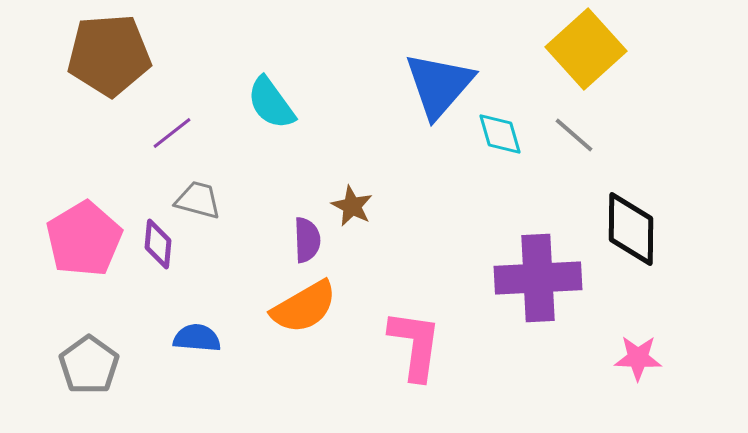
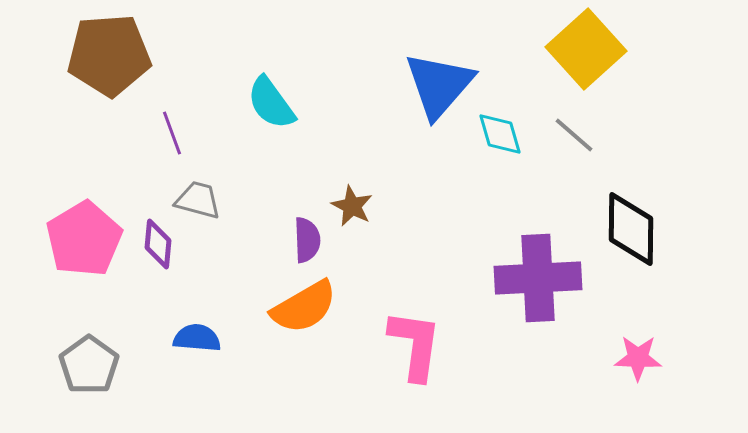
purple line: rotated 72 degrees counterclockwise
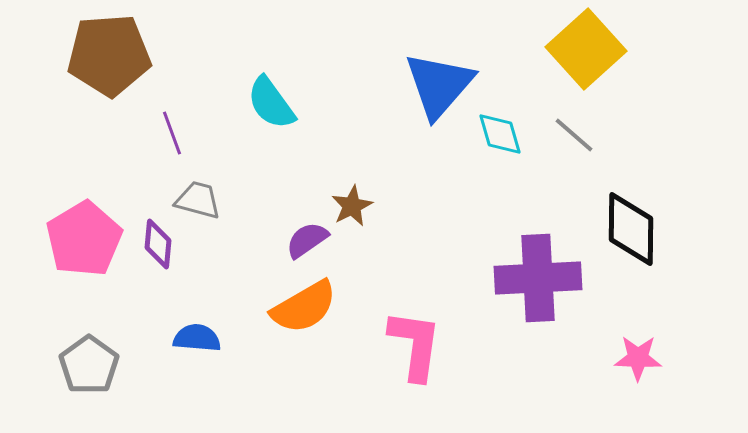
brown star: rotated 18 degrees clockwise
purple semicircle: rotated 123 degrees counterclockwise
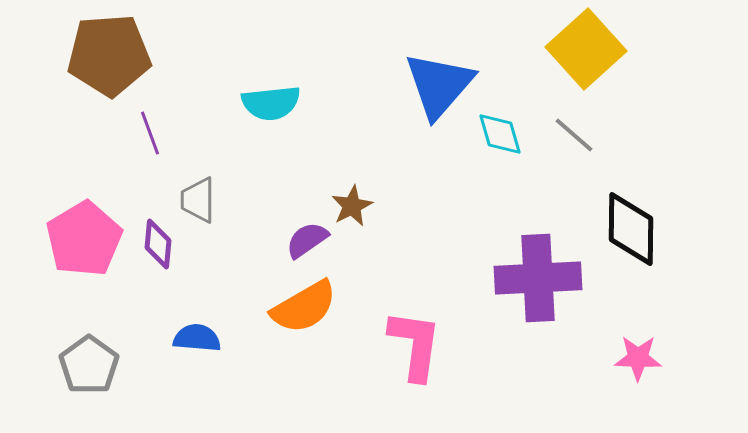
cyan semicircle: rotated 60 degrees counterclockwise
purple line: moved 22 px left
gray trapezoid: rotated 105 degrees counterclockwise
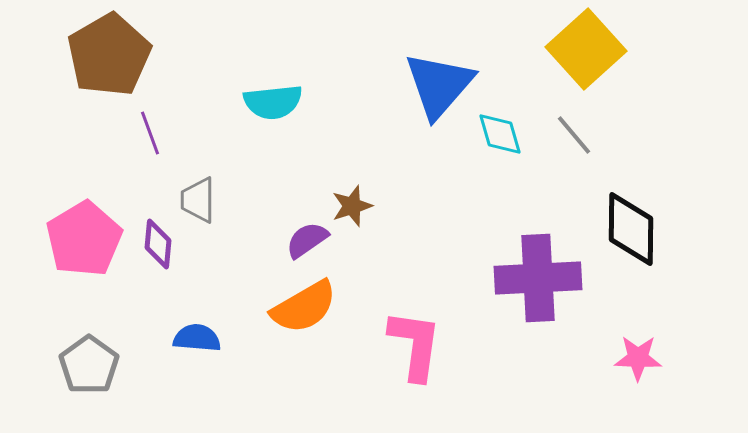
brown pentagon: rotated 26 degrees counterclockwise
cyan semicircle: moved 2 px right, 1 px up
gray line: rotated 9 degrees clockwise
brown star: rotated 9 degrees clockwise
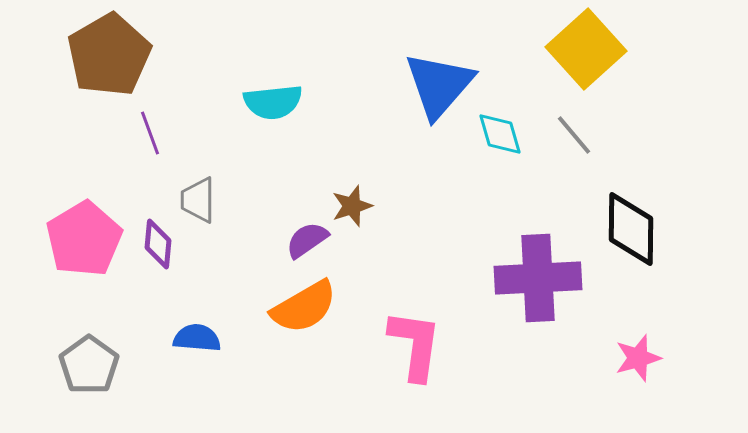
pink star: rotated 18 degrees counterclockwise
